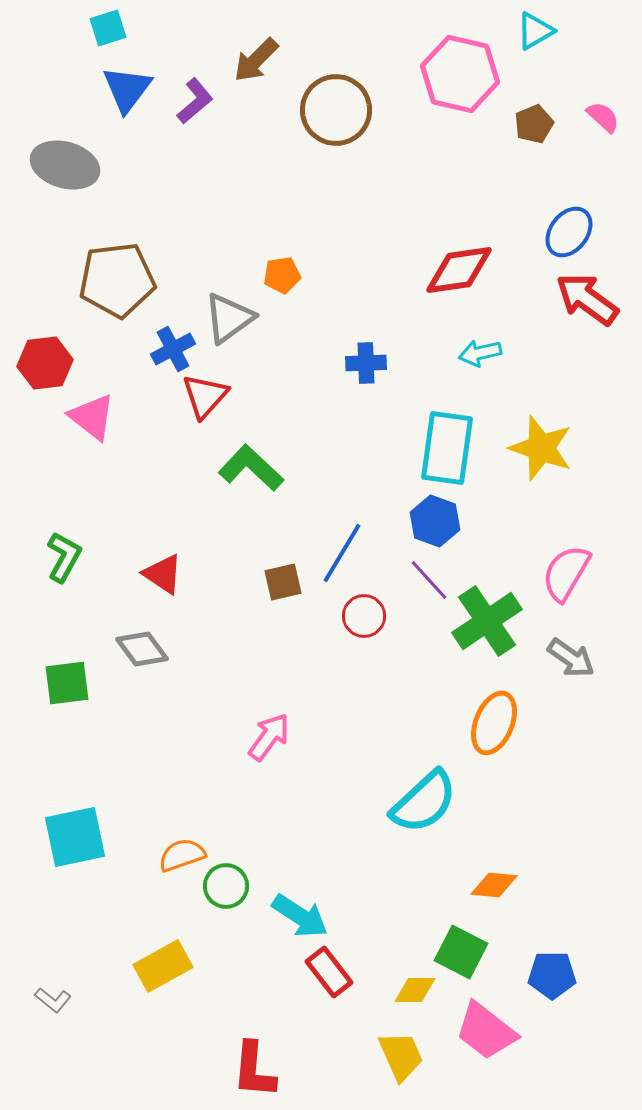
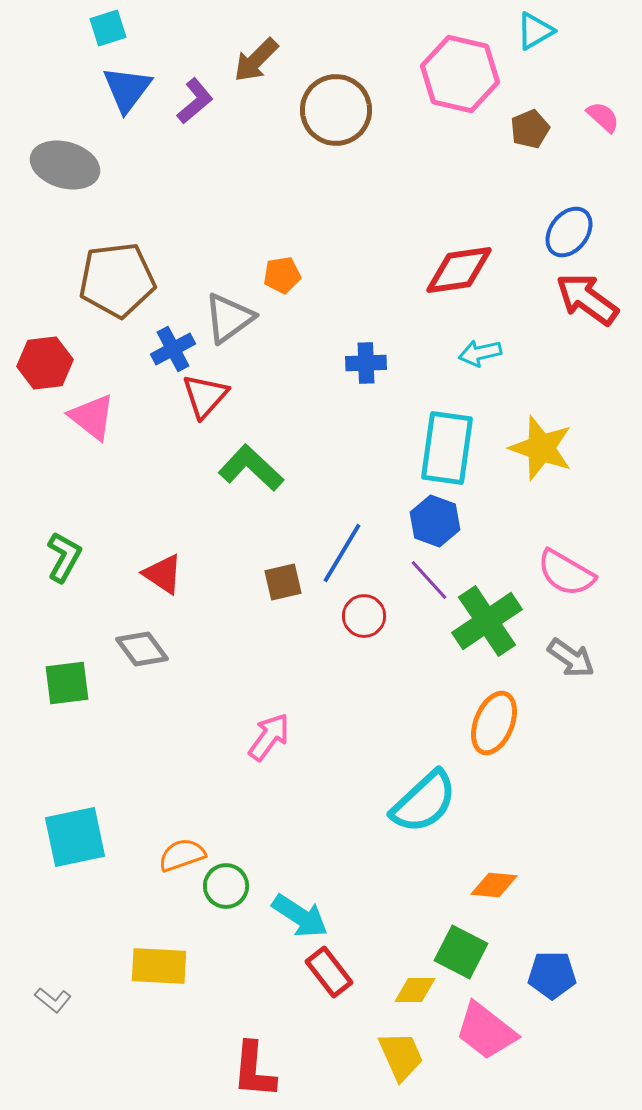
brown pentagon at (534, 124): moved 4 px left, 5 px down
pink semicircle at (566, 573): rotated 90 degrees counterclockwise
yellow rectangle at (163, 966): moved 4 px left; rotated 32 degrees clockwise
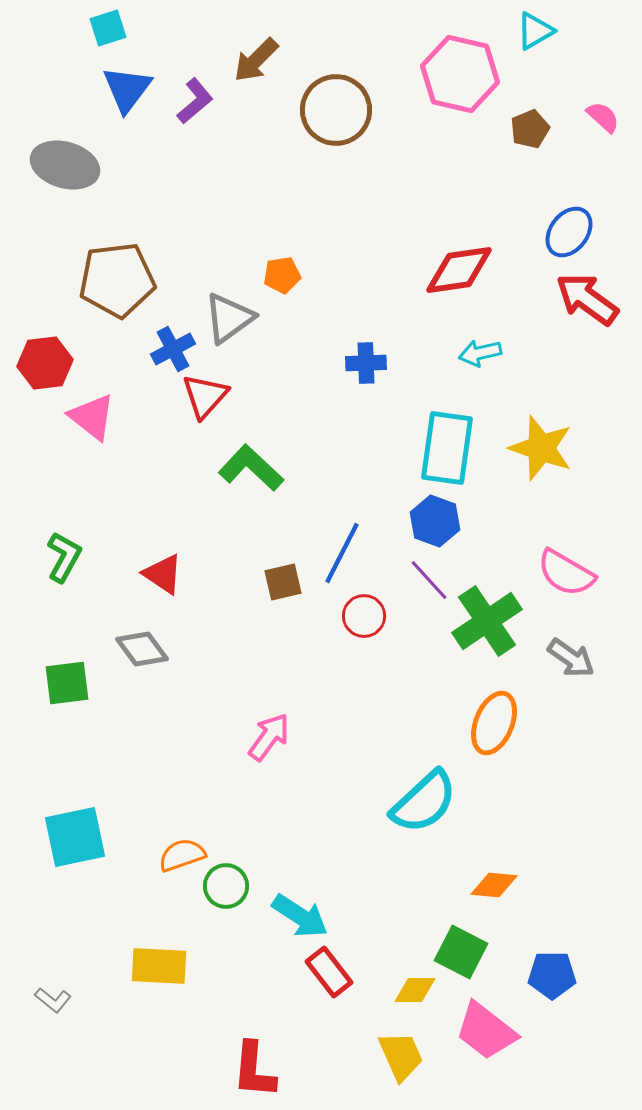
blue line at (342, 553): rotated 4 degrees counterclockwise
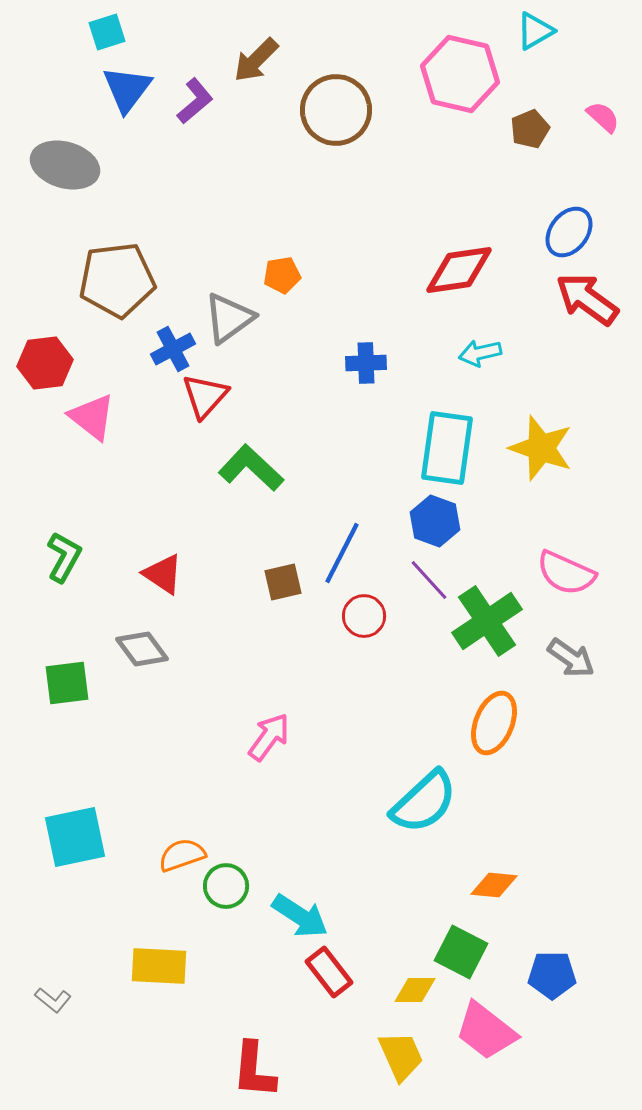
cyan square at (108, 28): moved 1 px left, 4 px down
pink semicircle at (566, 573): rotated 6 degrees counterclockwise
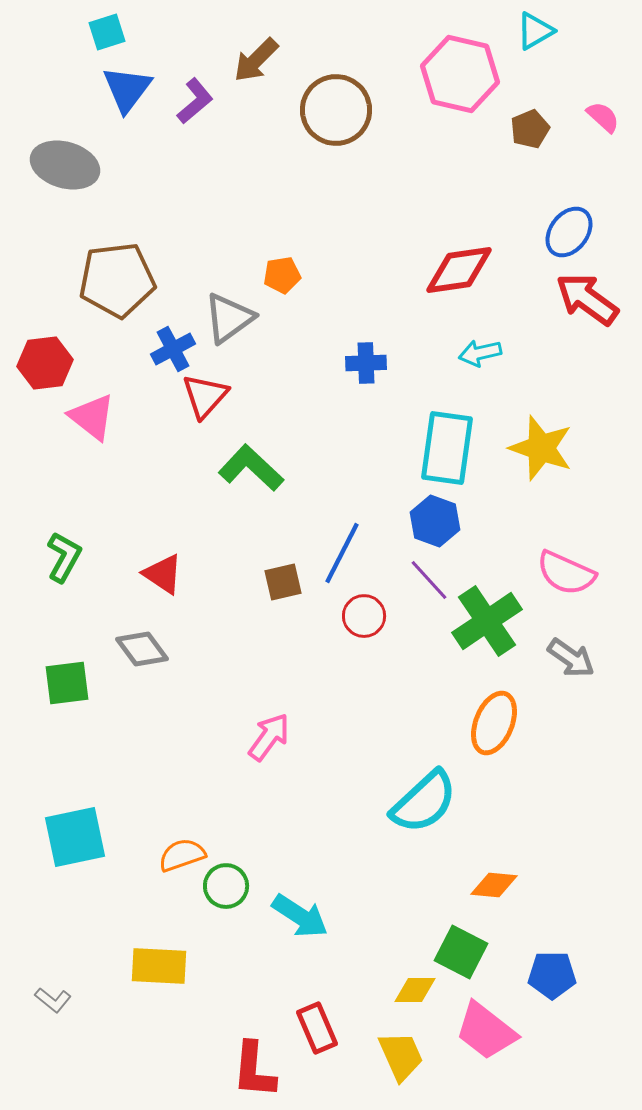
red rectangle at (329, 972): moved 12 px left, 56 px down; rotated 15 degrees clockwise
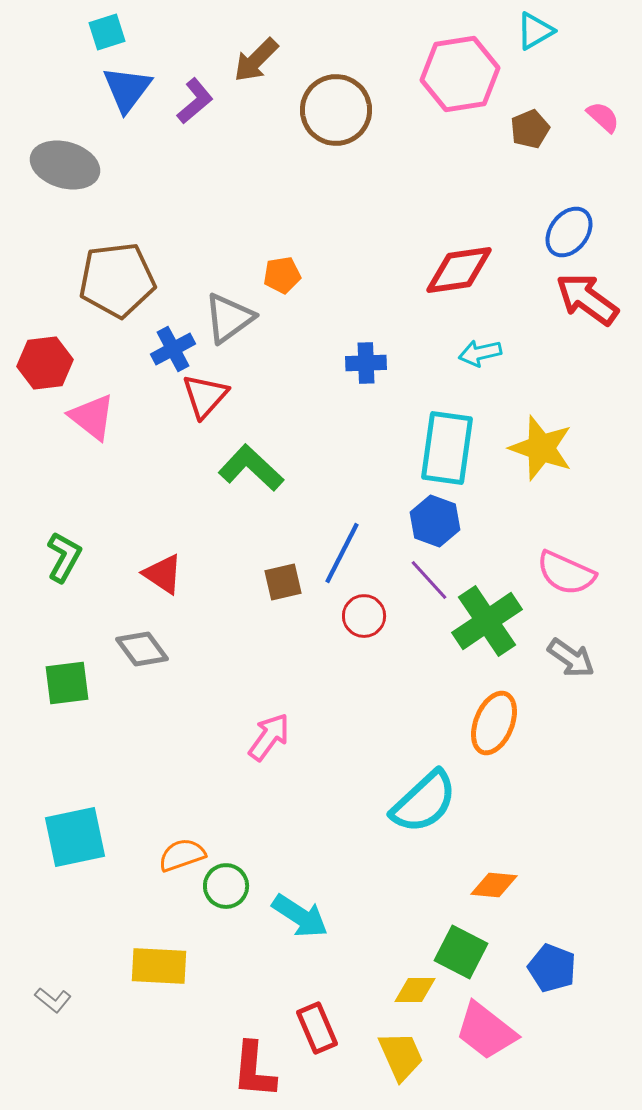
pink hexagon at (460, 74): rotated 22 degrees counterclockwise
blue pentagon at (552, 975): moved 7 px up; rotated 21 degrees clockwise
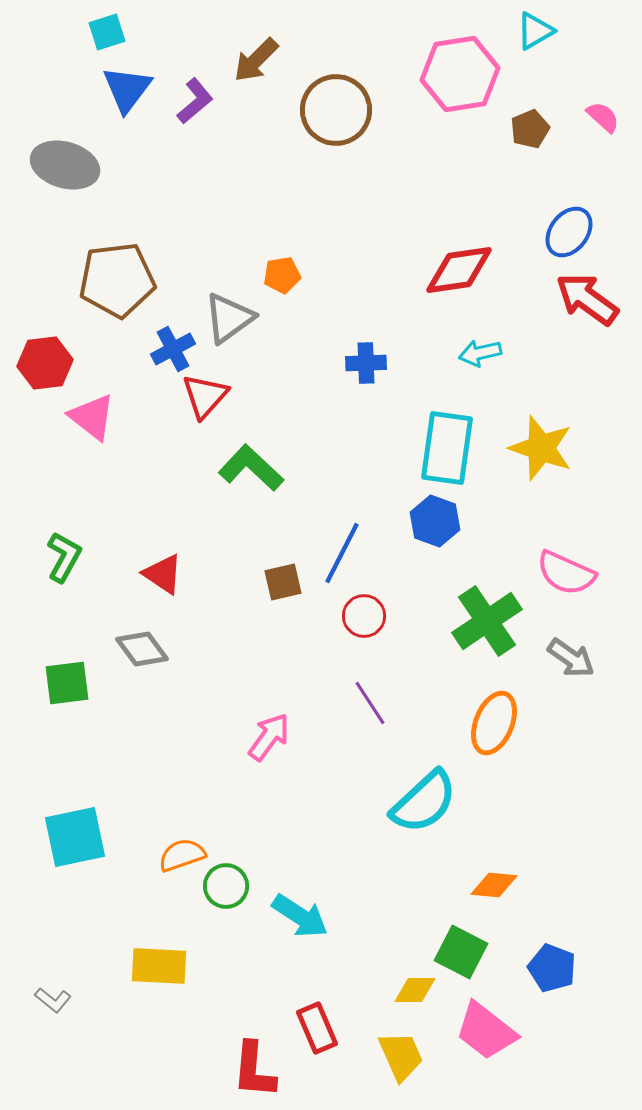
purple line at (429, 580): moved 59 px left, 123 px down; rotated 9 degrees clockwise
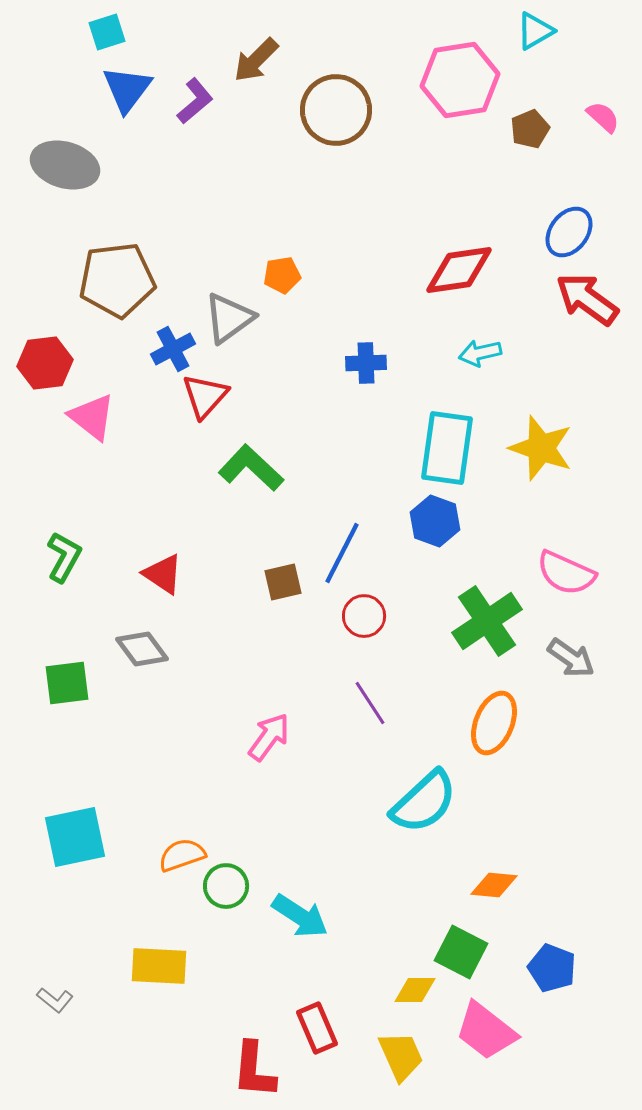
pink hexagon at (460, 74): moved 6 px down
gray L-shape at (53, 1000): moved 2 px right
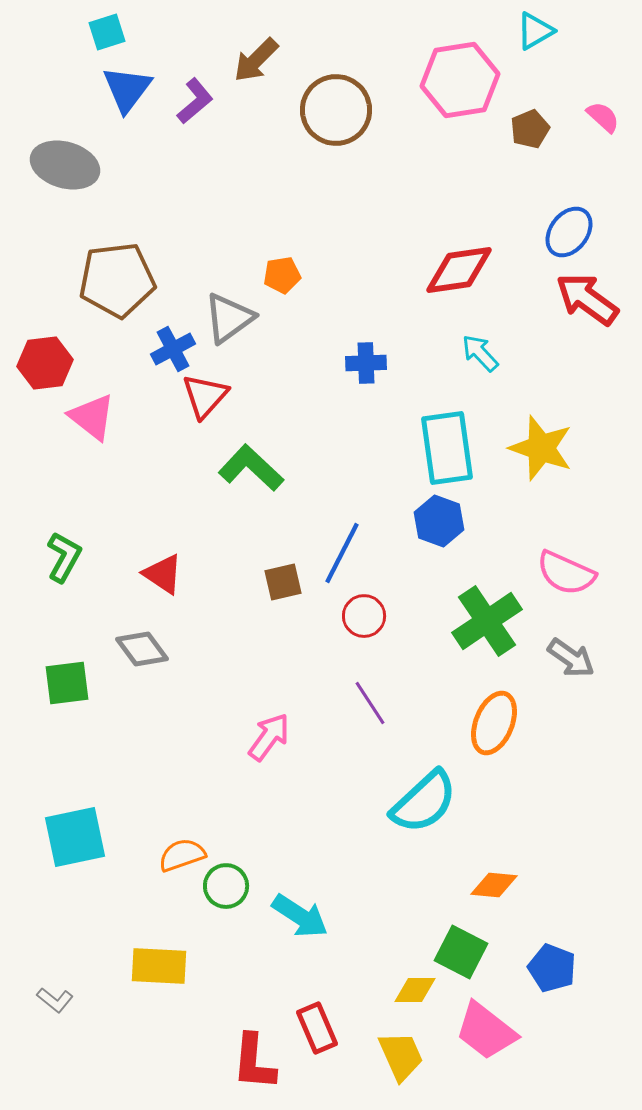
cyan arrow at (480, 353): rotated 60 degrees clockwise
cyan rectangle at (447, 448): rotated 16 degrees counterclockwise
blue hexagon at (435, 521): moved 4 px right
red L-shape at (254, 1070): moved 8 px up
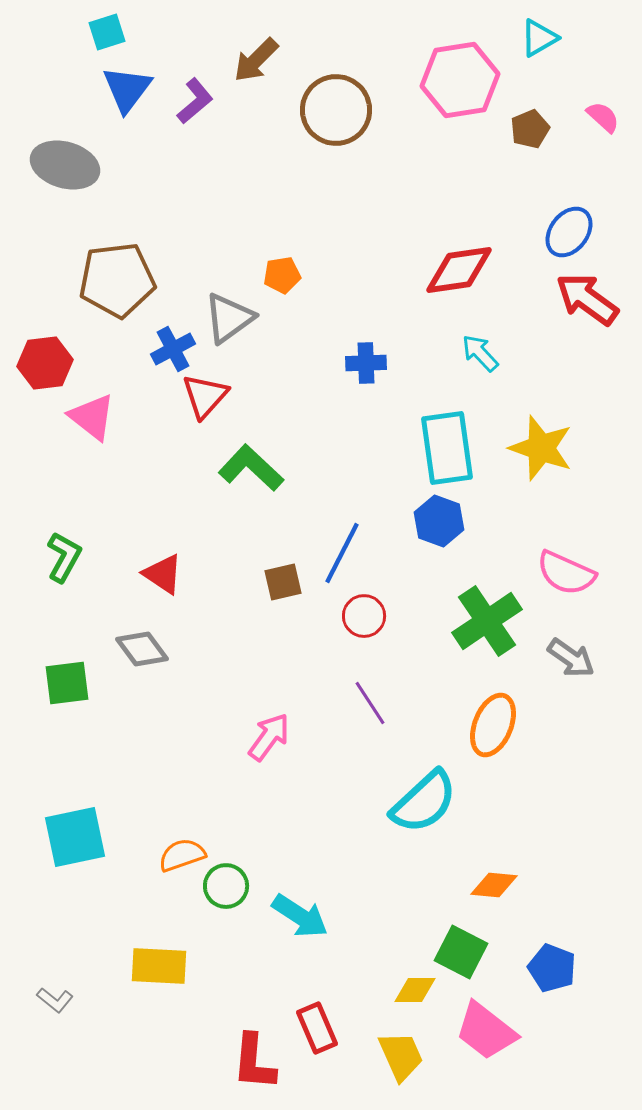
cyan triangle at (535, 31): moved 4 px right, 7 px down
orange ellipse at (494, 723): moved 1 px left, 2 px down
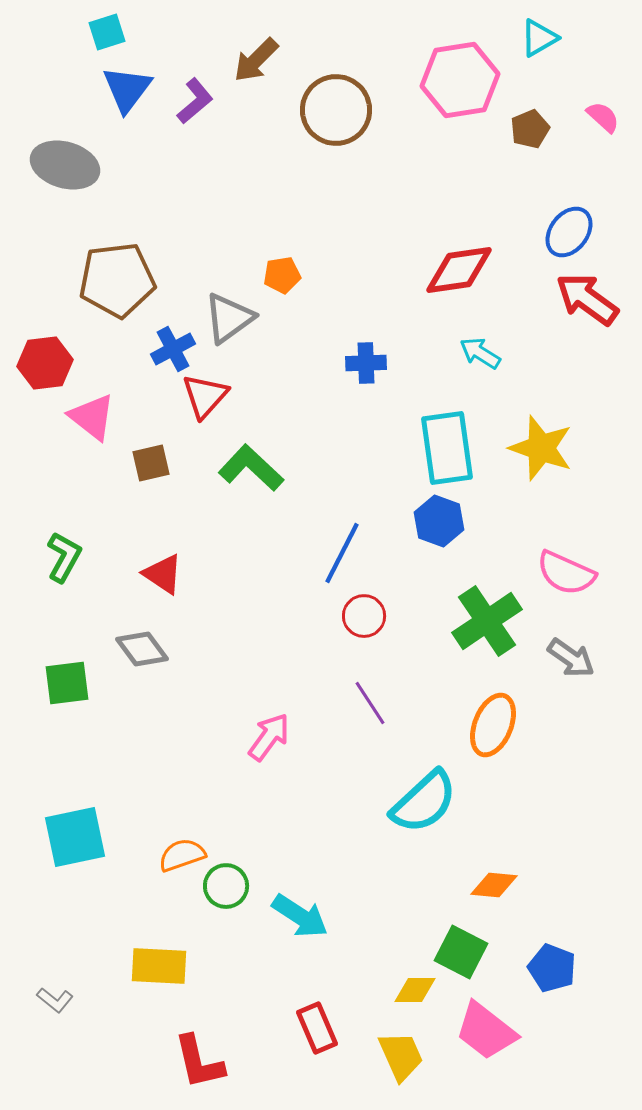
cyan arrow at (480, 353): rotated 15 degrees counterclockwise
brown square at (283, 582): moved 132 px left, 119 px up
red L-shape at (254, 1062): moved 55 px left; rotated 18 degrees counterclockwise
